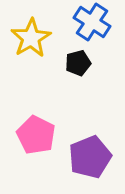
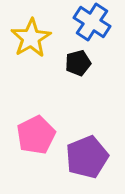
pink pentagon: rotated 18 degrees clockwise
purple pentagon: moved 3 px left
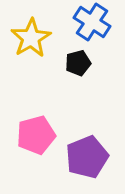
pink pentagon: rotated 12 degrees clockwise
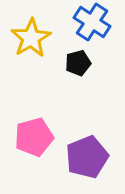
pink pentagon: moved 2 px left, 2 px down
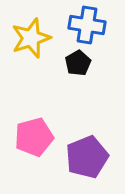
blue cross: moved 5 px left, 3 px down; rotated 24 degrees counterclockwise
yellow star: rotated 12 degrees clockwise
black pentagon: rotated 15 degrees counterclockwise
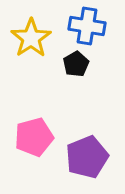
blue cross: moved 1 px down
yellow star: rotated 15 degrees counterclockwise
black pentagon: moved 2 px left, 1 px down
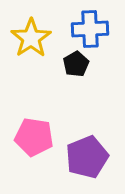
blue cross: moved 3 px right, 3 px down; rotated 12 degrees counterclockwise
pink pentagon: rotated 24 degrees clockwise
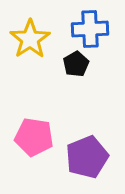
yellow star: moved 1 px left, 1 px down
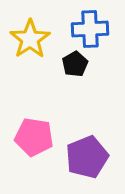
black pentagon: moved 1 px left
